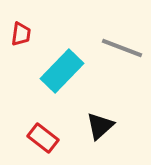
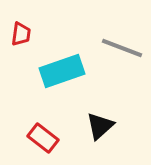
cyan rectangle: rotated 27 degrees clockwise
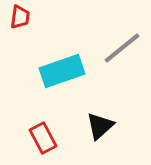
red trapezoid: moved 1 px left, 17 px up
gray line: rotated 60 degrees counterclockwise
red rectangle: rotated 24 degrees clockwise
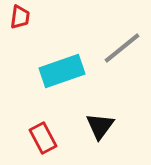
black triangle: rotated 12 degrees counterclockwise
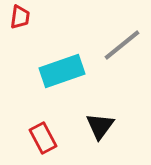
gray line: moved 3 px up
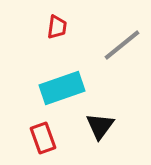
red trapezoid: moved 37 px right, 10 px down
cyan rectangle: moved 17 px down
red rectangle: rotated 8 degrees clockwise
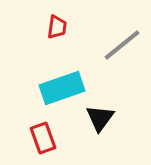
black triangle: moved 8 px up
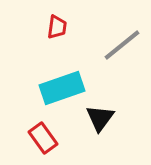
red rectangle: rotated 16 degrees counterclockwise
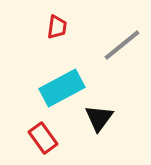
cyan rectangle: rotated 9 degrees counterclockwise
black triangle: moved 1 px left
